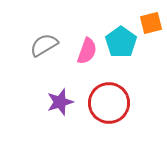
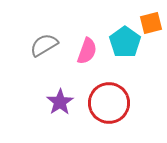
cyan pentagon: moved 4 px right
purple star: rotated 16 degrees counterclockwise
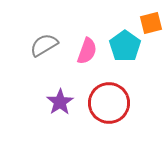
cyan pentagon: moved 4 px down
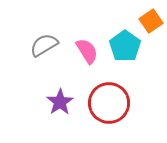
orange square: moved 2 px up; rotated 20 degrees counterclockwise
pink semicircle: rotated 52 degrees counterclockwise
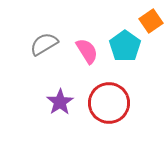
gray semicircle: moved 1 px up
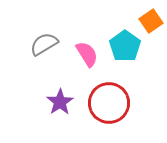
pink semicircle: moved 3 px down
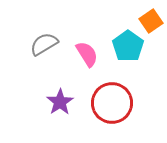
cyan pentagon: moved 3 px right
red circle: moved 3 px right
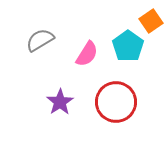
gray semicircle: moved 4 px left, 4 px up
pink semicircle: rotated 64 degrees clockwise
red circle: moved 4 px right, 1 px up
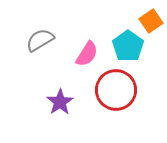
red circle: moved 12 px up
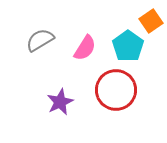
pink semicircle: moved 2 px left, 6 px up
purple star: rotated 8 degrees clockwise
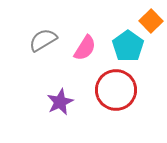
orange square: rotated 10 degrees counterclockwise
gray semicircle: moved 3 px right
